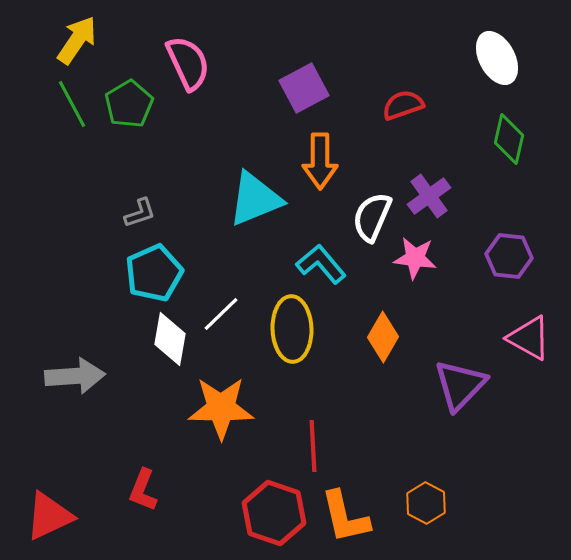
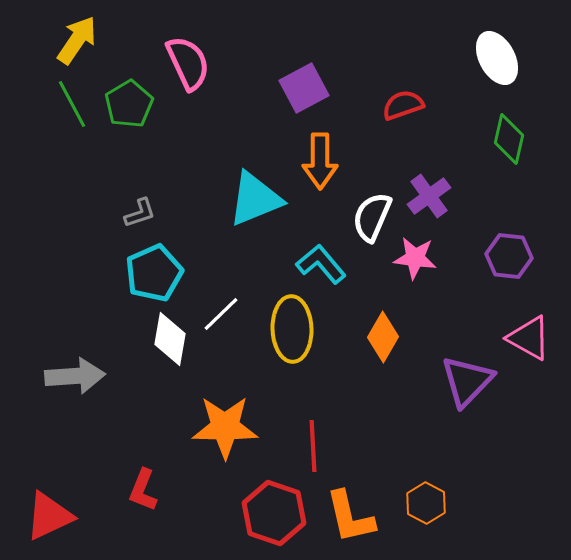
purple triangle: moved 7 px right, 4 px up
orange star: moved 4 px right, 19 px down
orange L-shape: moved 5 px right
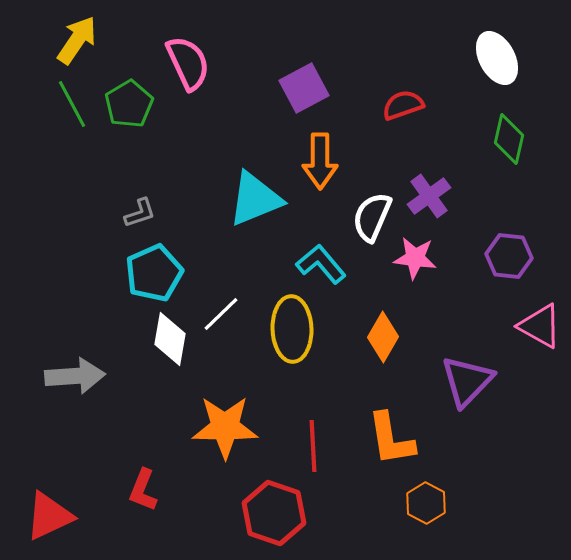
pink triangle: moved 11 px right, 12 px up
orange L-shape: moved 41 px right, 78 px up; rotated 4 degrees clockwise
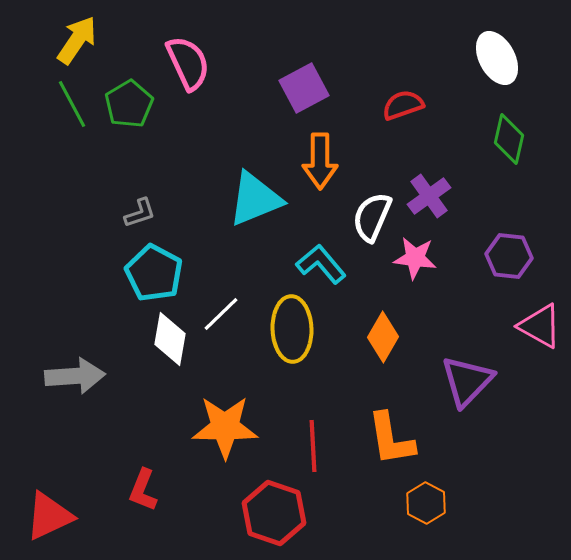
cyan pentagon: rotated 20 degrees counterclockwise
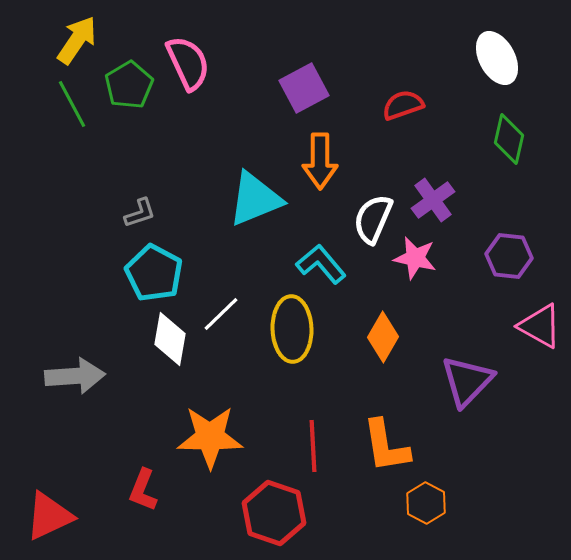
green pentagon: moved 19 px up
purple cross: moved 4 px right, 4 px down
white semicircle: moved 1 px right, 2 px down
pink star: rotated 6 degrees clockwise
orange star: moved 15 px left, 10 px down
orange L-shape: moved 5 px left, 7 px down
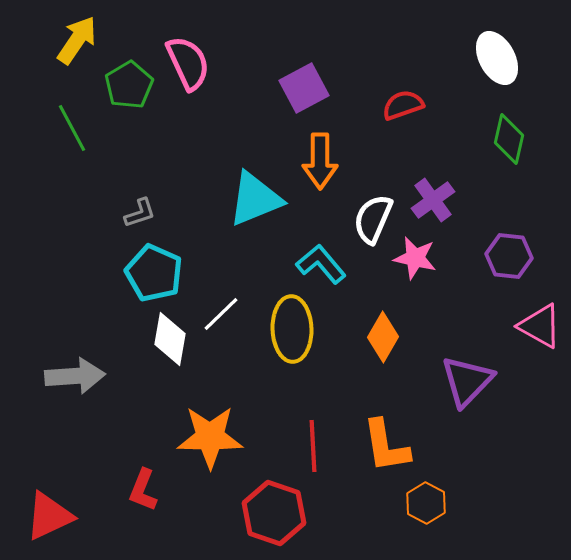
green line: moved 24 px down
cyan pentagon: rotated 4 degrees counterclockwise
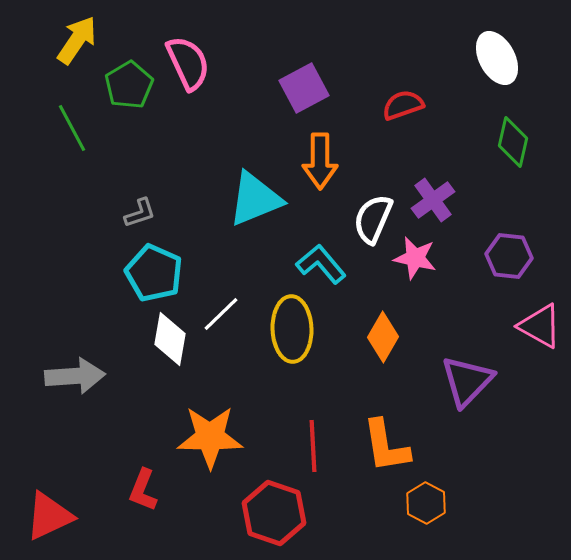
green diamond: moved 4 px right, 3 px down
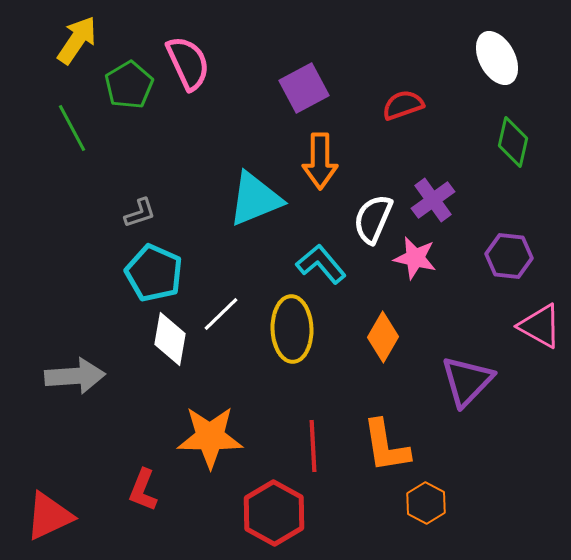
red hexagon: rotated 10 degrees clockwise
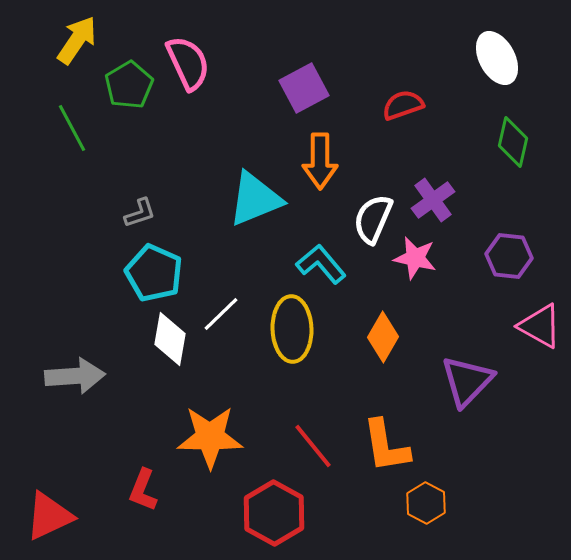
red line: rotated 36 degrees counterclockwise
